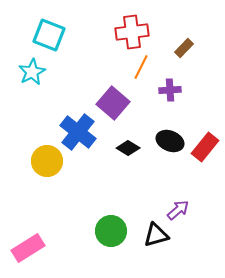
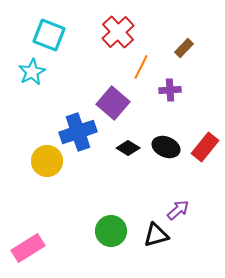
red cross: moved 14 px left; rotated 36 degrees counterclockwise
blue cross: rotated 33 degrees clockwise
black ellipse: moved 4 px left, 6 px down
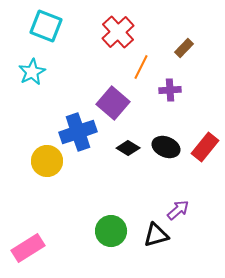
cyan square: moved 3 px left, 9 px up
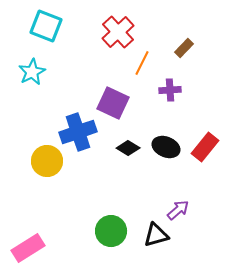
orange line: moved 1 px right, 4 px up
purple square: rotated 16 degrees counterclockwise
